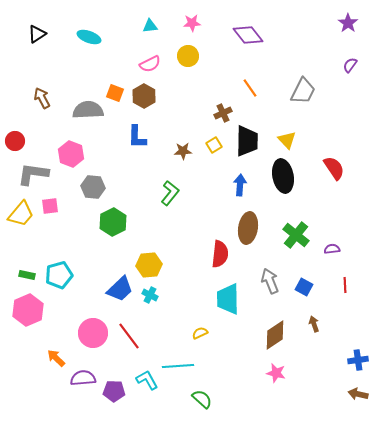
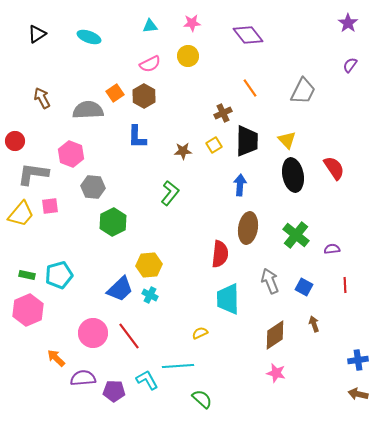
orange square at (115, 93): rotated 36 degrees clockwise
black ellipse at (283, 176): moved 10 px right, 1 px up
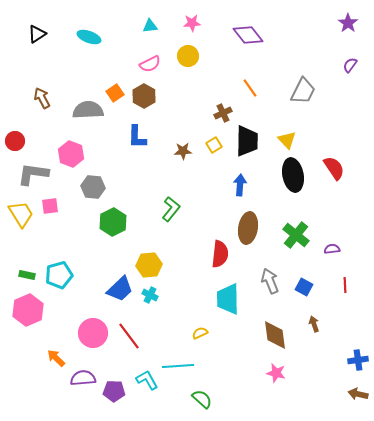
green L-shape at (170, 193): moved 1 px right, 16 px down
yellow trapezoid at (21, 214): rotated 72 degrees counterclockwise
brown diamond at (275, 335): rotated 64 degrees counterclockwise
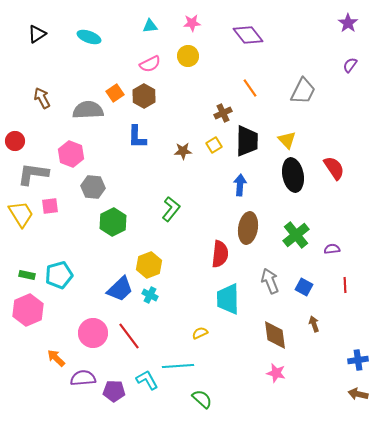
green cross at (296, 235): rotated 12 degrees clockwise
yellow hexagon at (149, 265): rotated 15 degrees counterclockwise
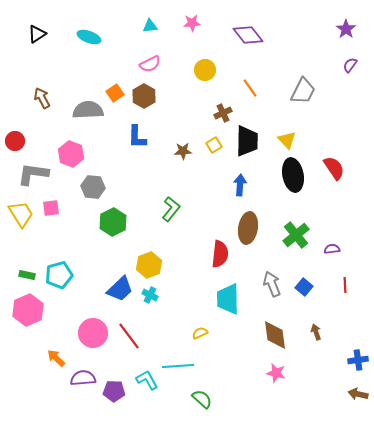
purple star at (348, 23): moved 2 px left, 6 px down
yellow circle at (188, 56): moved 17 px right, 14 px down
pink square at (50, 206): moved 1 px right, 2 px down
gray arrow at (270, 281): moved 2 px right, 3 px down
blue square at (304, 287): rotated 12 degrees clockwise
brown arrow at (314, 324): moved 2 px right, 8 px down
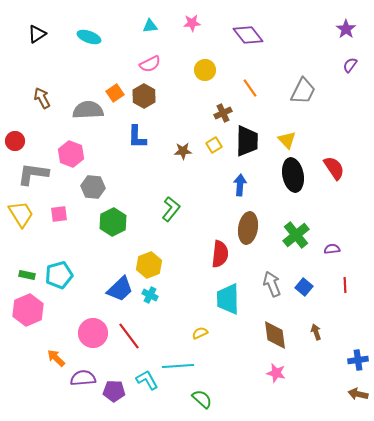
pink square at (51, 208): moved 8 px right, 6 px down
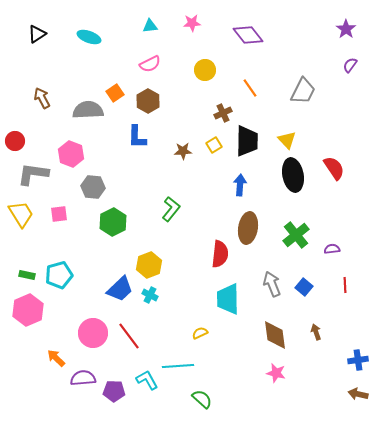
brown hexagon at (144, 96): moved 4 px right, 5 px down
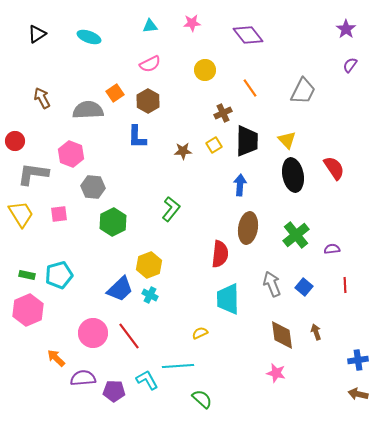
brown diamond at (275, 335): moved 7 px right
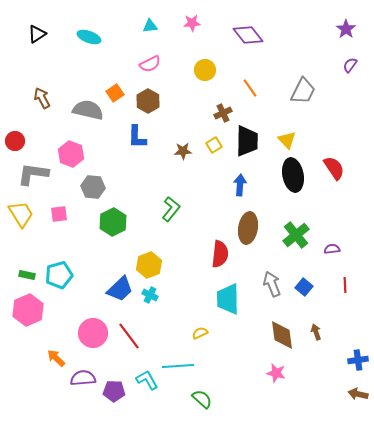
gray semicircle at (88, 110): rotated 16 degrees clockwise
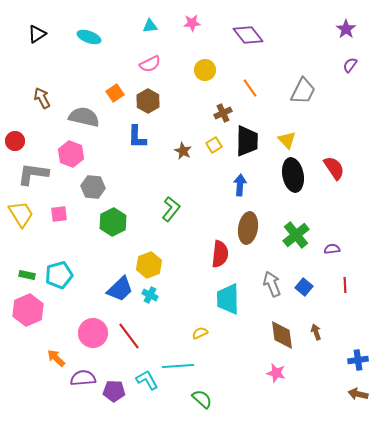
gray semicircle at (88, 110): moved 4 px left, 7 px down
brown star at (183, 151): rotated 30 degrees clockwise
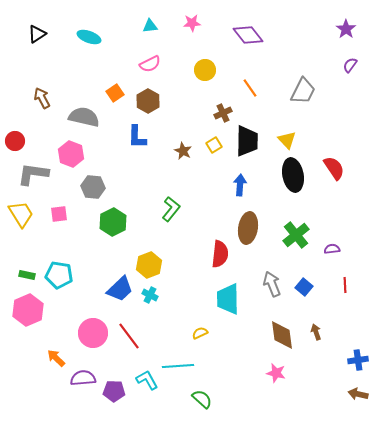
cyan pentagon at (59, 275): rotated 24 degrees clockwise
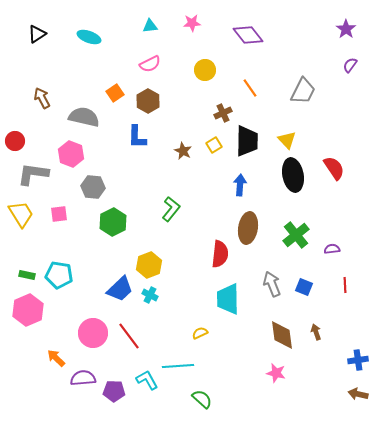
blue square at (304, 287): rotated 18 degrees counterclockwise
